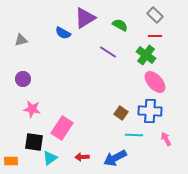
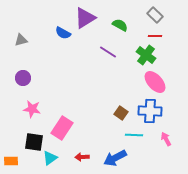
purple circle: moved 1 px up
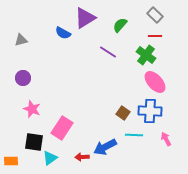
green semicircle: rotated 77 degrees counterclockwise
pink star: rotated 12 degrees clockwise
brown square: moved 2 px right
blue arrow: moved 10 px left, 11 px up
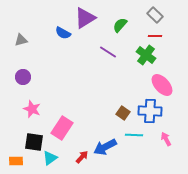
purple circle: moved 1 px up
pink ellipse: moved 7 px right, 3 px down
red arrow: rotated 136 degrees clockwise
orange rectangle: moved 5 px right
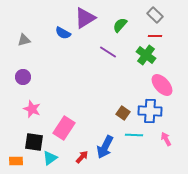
gray triangle: moved 3 px right
pink rectangle: moved 2 px right
blue arrow: rotated 35 degrees counterclockwise
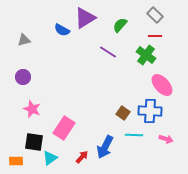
blue semicircle: moved 1 px left, 3 px up
pink arrow: rotated 136 degrees clockwise
